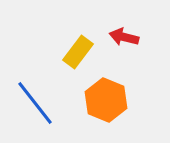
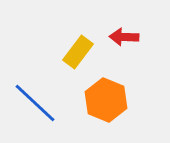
red arrow: rotated 12 degrees counterclockwise
blue line: rotated 9 degrees counterclockwise
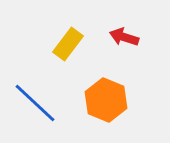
red arrow: rotated 16 degrees clockwise
yellow rectangle: moved 10 px left, 8 px up
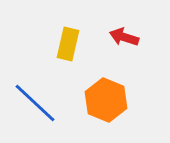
yellow rectangle: rotated 24 degrees counterclockwise
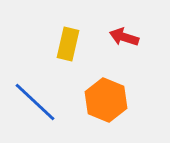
blue line: moved 1 px up
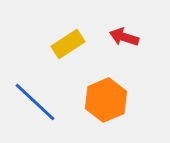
yellow rectangle: rotated 44 degrees clockwise
orange hexagon: rotated 15 degrees clockwise
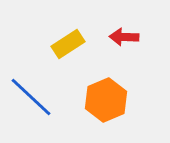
red arrow: rotated 16 degrees counterclockwise
blue line: moved 4 px left, 5 px up
